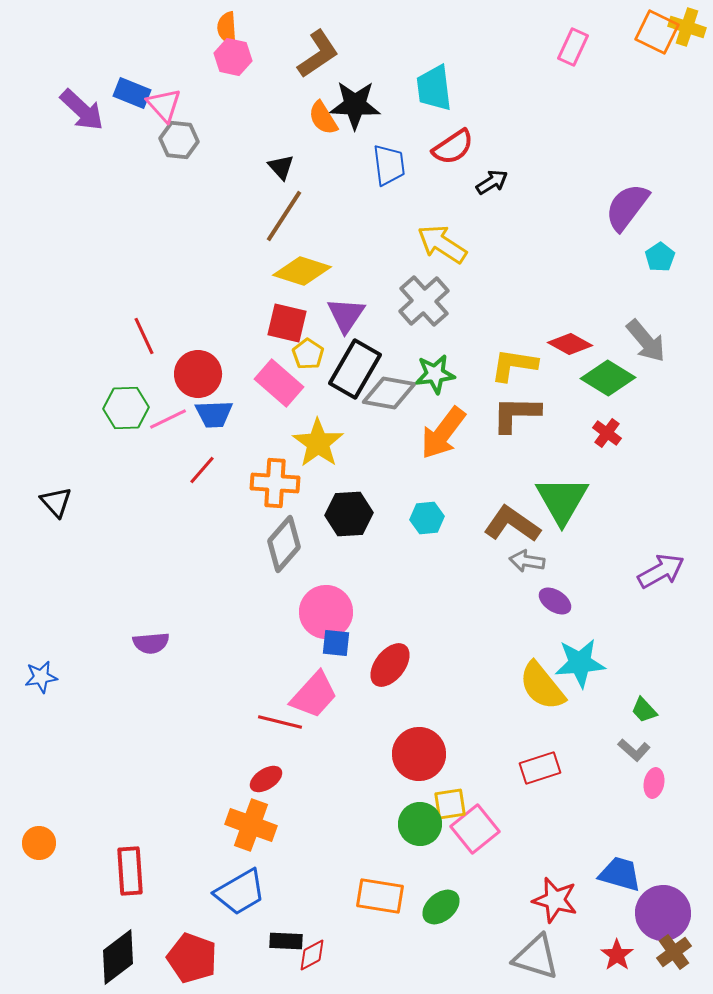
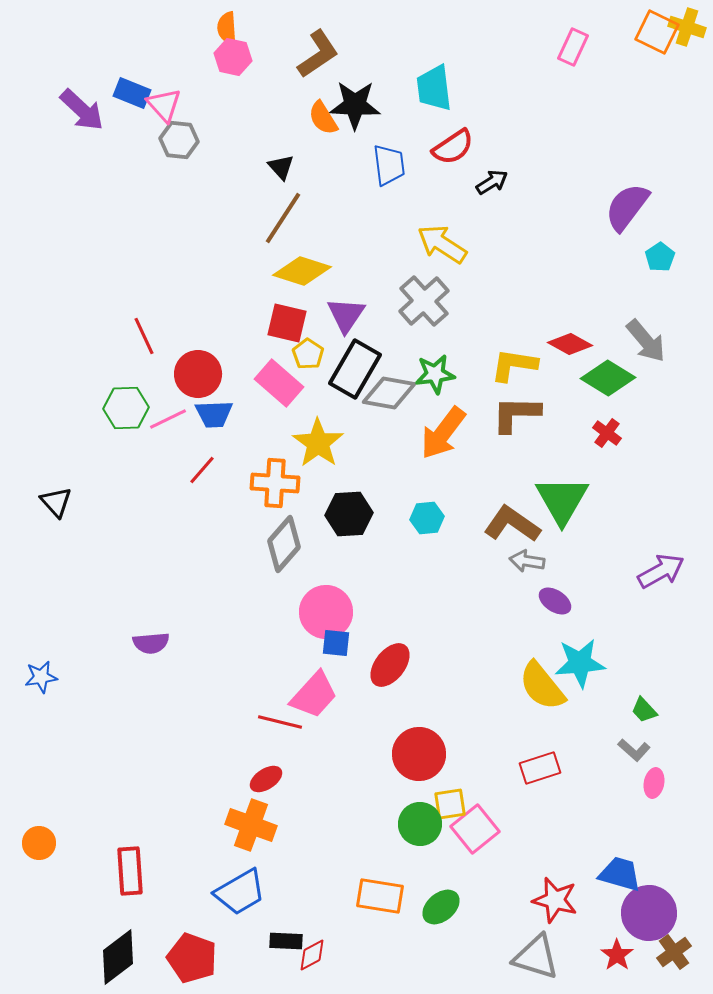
brown line at (284, 216): moved 1 px left, 2 px down
purple circle at (663, 913): moved 14 px left
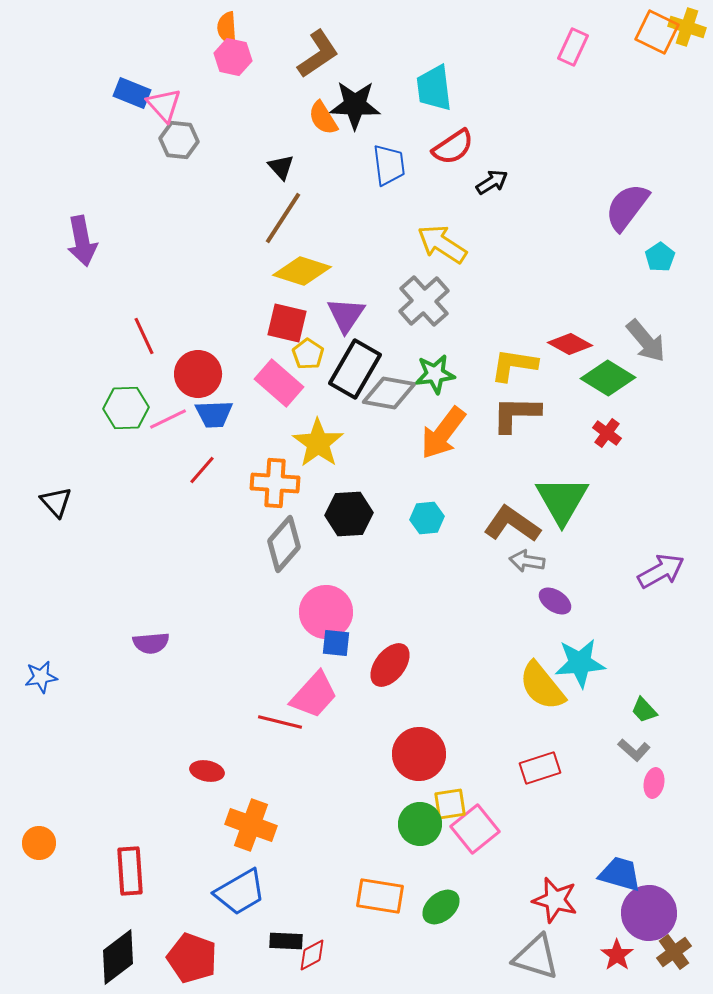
purple arrow at (82, 110): moved 131 px down; rotated 36 degrees clockwise
red ellipse at (266, 779): moved 59 px left, 8 px up; rotated 44 degrees clockwise
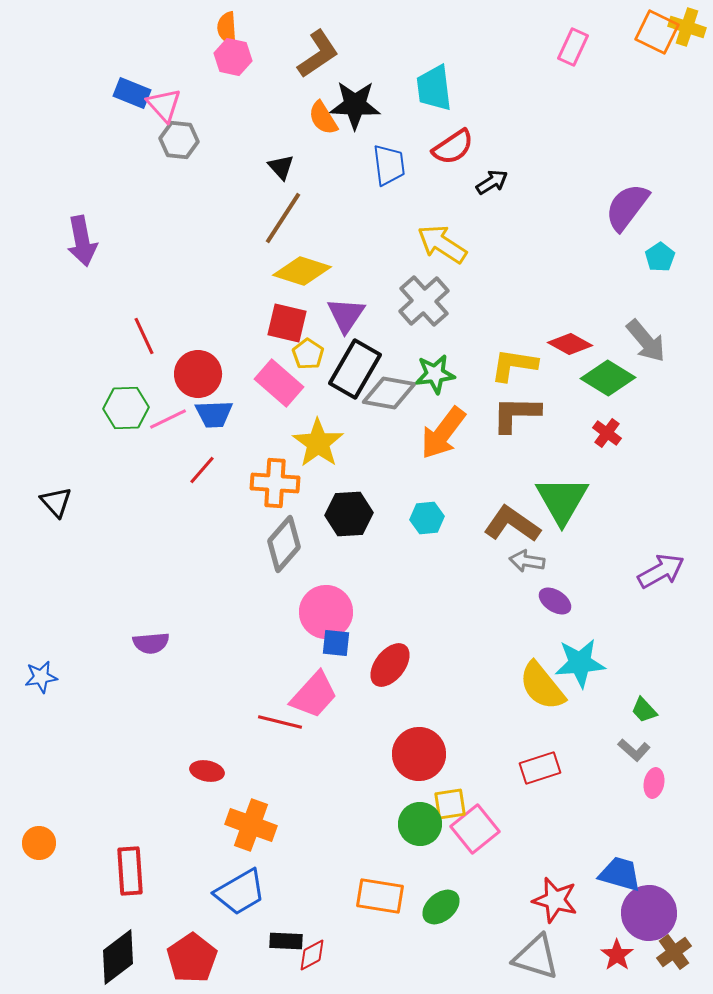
red pentagon at (192, 958): rotated 18 degrees clockwise
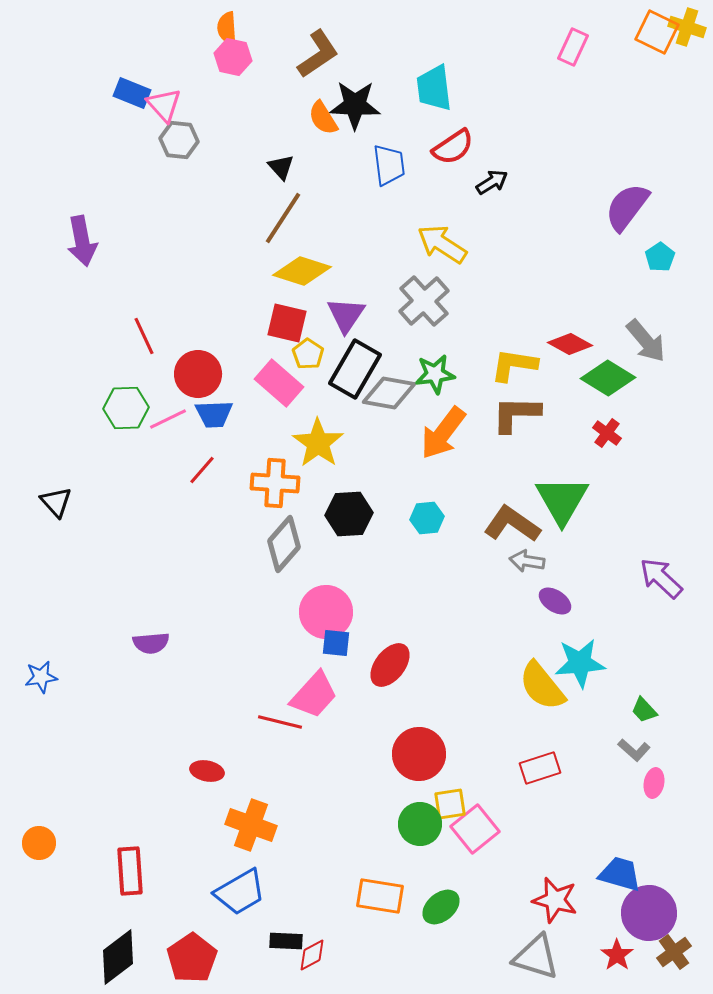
purple arrow at (661, 571): moved 7 px down; rotated 108 degrees counterclockwise
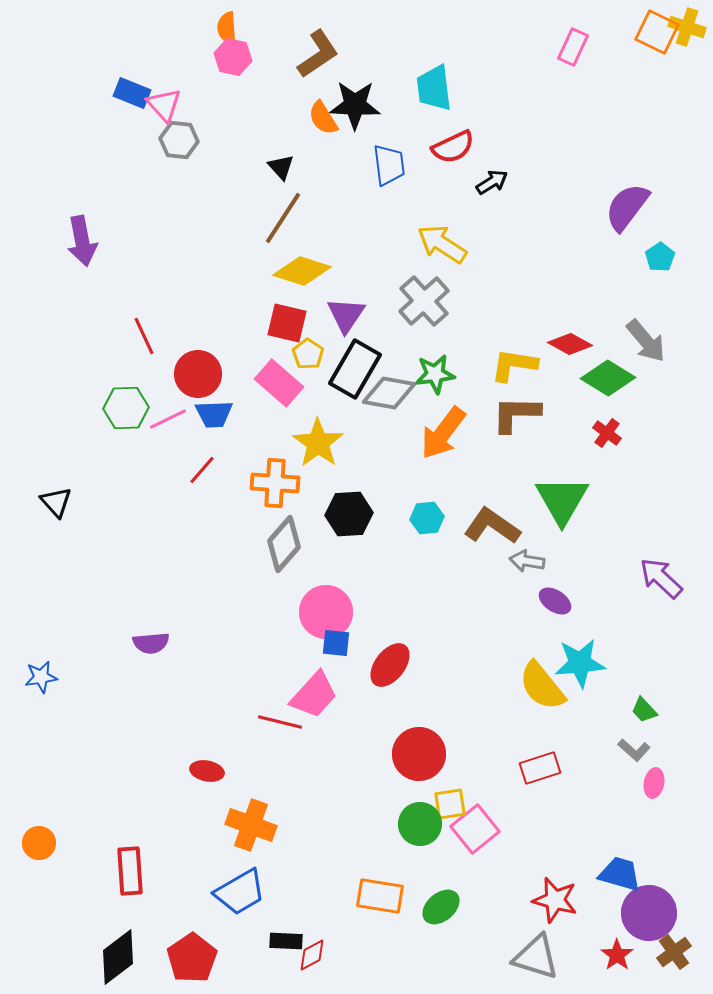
red semicircle at (453, 147): rotated 9 degrees clockwise
brown L-shape at (512, 524): moved 20 px left, 2 px down
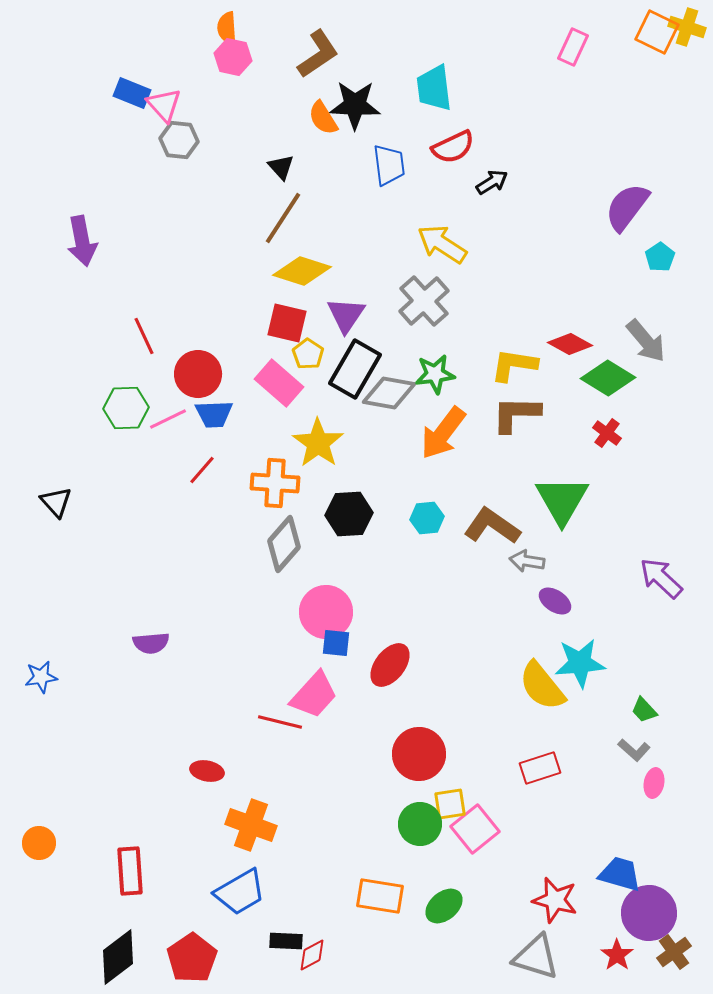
green ellipse at (441, 907): moved 3 px right, 1 px up
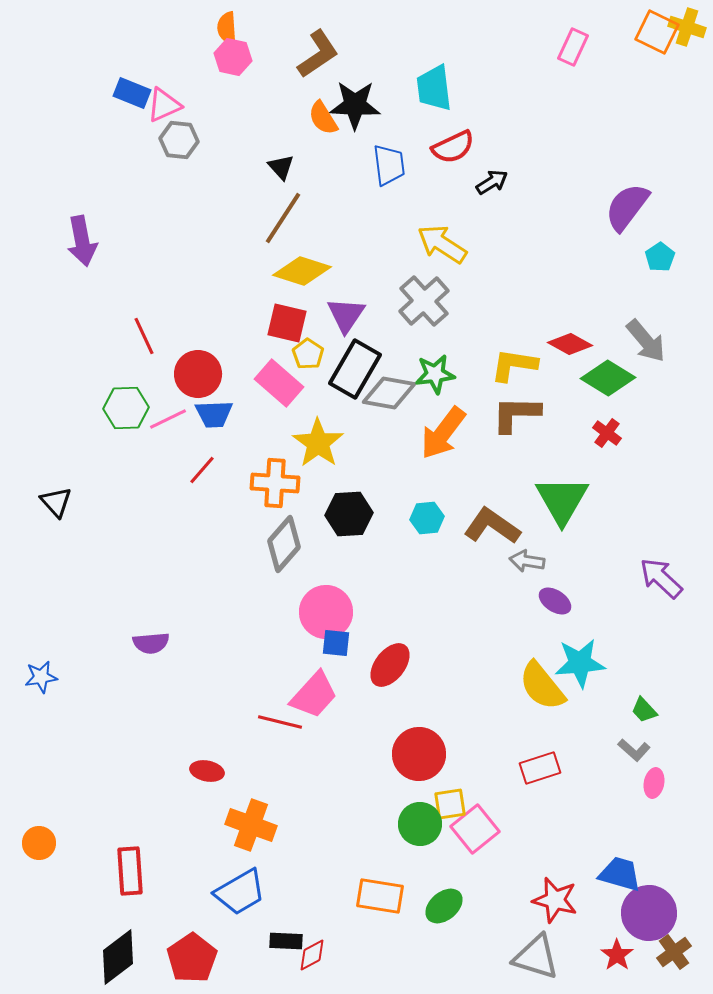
pink triangle at (164, 105): rotated 48 degrees clockwise
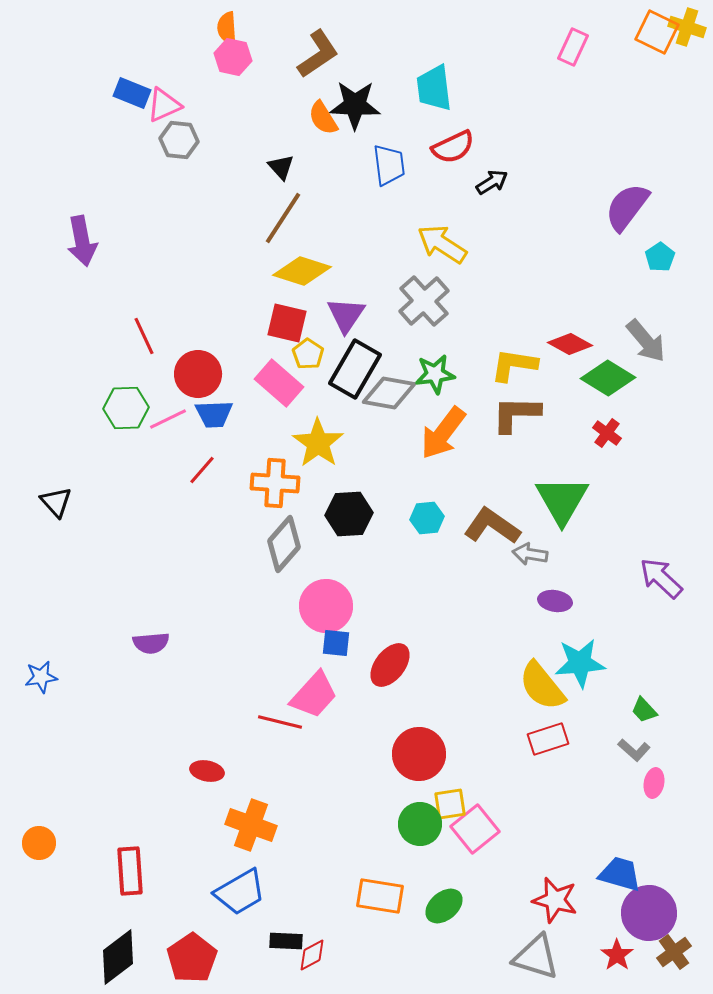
gray arrow at (527, 561): moved 3 px right, 7 px up
purple ellipse at (555, 601): rotated 24 degrees counterclockwise
pink circle at (326, 612): moved 6 px up
red rectangle at (540, 768): moved 8 px right, 29 px up
